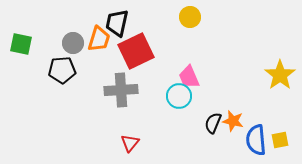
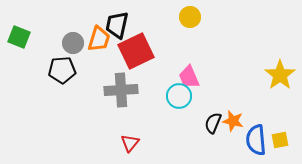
black trapezoid: moved 2 px down
green square: moved 2 px left, 7 px up; rotated 10 degrees clockwise
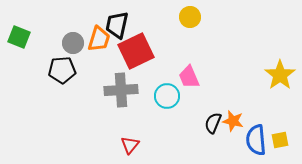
cyan circle: moved 12 px left
red triangle: moved 2 px down
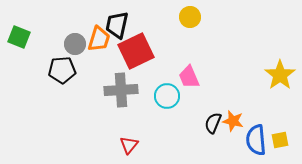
gray circle: moved 2 px right, 1 px down
red triangle: moved 1 px left
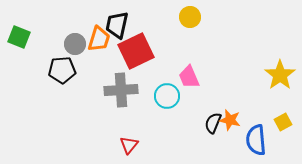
orange star: moved 3 px left, 1 px up
yellow square: moved 3 px right, 18 px up; rotated 18 degrees counterclockwise
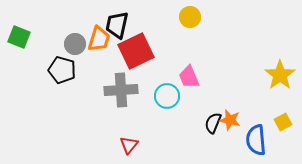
black pentagon: rotated 20 degrees clockwise
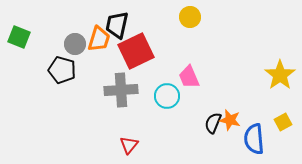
blue semicircle: moved 2 px left, 1 px up
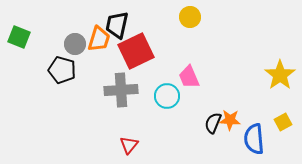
orange star: rotated 10 degrees counterclockwise
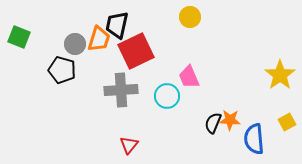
yellow square: moved 4 px right
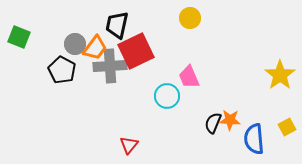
yellow circle: moved 1 px down
orange trapezoid: moved 4 px left, 9 px down; rotated 20 degrees clockwise
black pentagon: rotated 12 degrees clockwise
gray cross: moved 11 px left, 24 px up
yellow square: moved 5 px down
